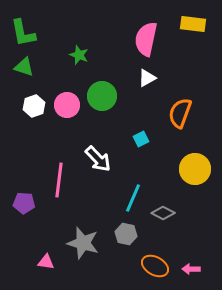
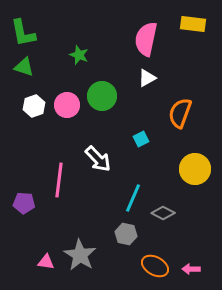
gray star: moved 3 px left, 12 px down; rotated 16 degrees clockwise
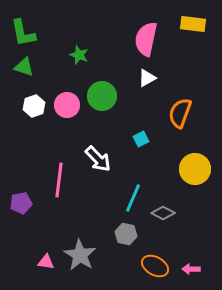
purple pentagon: moved 3 px left; rotated 15 degrees counterclockwise
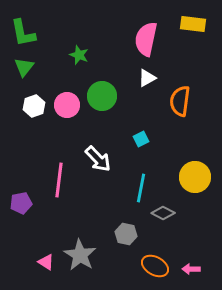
green triangle: rotated 50 degrees clockwise
orange semicircle: moved 12 px up; rotated 12 degrees counterclockwise
yellow circle: moved 8 px down
cyan line: moved 8 px right, 10 px up; rotated 12 degrees counterclockwise
pink triangle: rotated 24 degrees clockwise
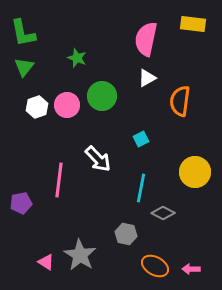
green star: moved 2 px left, 3 px down
white hexagon: moved 3 px right, 1 px down
yellow circle: moved 5 px up
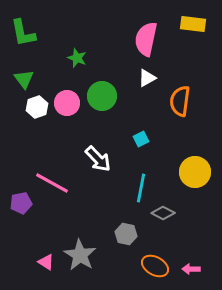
green triangle: moved 12 px down; rotated 15 degrees counterclockwise
pink circle: moved 2 px up
pink line: moved 7 px left, 3 px down; rotated 68 degrees counterclockwise
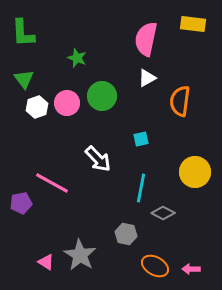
green L-shape: rotated 8 degrees clockwise
cyan square: rotated 14 degrees clockwise
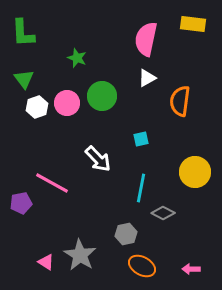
gray hexagon: rotated 25 degrees counterclockwise
orange ellipse: moved 13 px left
